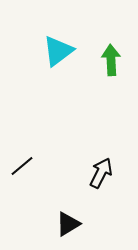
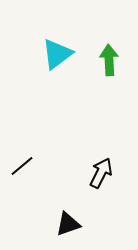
cyan triangle: moved 1 px left, 3 px down
green arrow: moved 2 px left
black triangle: rotated 12 degrees clockwise
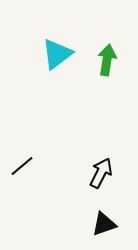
green arrow: moved 2 px left; rotated 12 degrees clockwise
black triangle: moved 36 px right
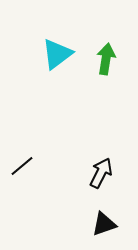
green arrow: moved 1 px left, 1 px up
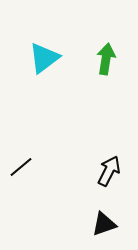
cyan triangle: moved 13 px left, 4 px down
black line: moved 1 px left, 1 px down
black arrow: moved 8 px right, 2 px up
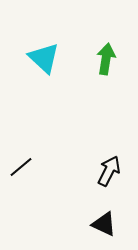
cyan triangle: rotated 40 degrees counterclockwise
black triangle: rotated 44 degrees clockwise
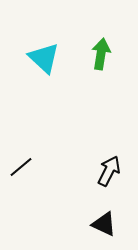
green arrow: moved 5 px left, 5 px up
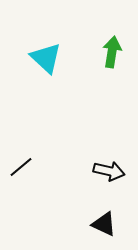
green arrow: moved 11 px right, 2 px up
cyan triangle: moved 2 px right
black arrow: rotated 76 degrees clockwise
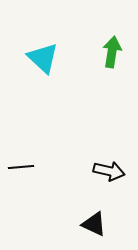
cyan triangle: moved 3 px left
black line: rotated 35 degrees clockwise
black triangle: moved 10 px left
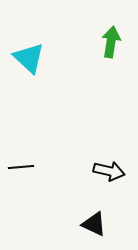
green arrow: moved 1 px left, 10 px up
cyan triangle: moved 14 px left
